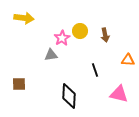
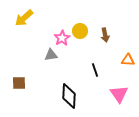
yellow arrow: rotated 132 degrees clockwise
brown square: moved 1 px up
pink triangle: rotated 42 degrees clockwise
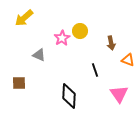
brown arrow: moved 6 px right, 8 px down
gray triangle: moved 12 px left; rotated 32 degrees clockwise
orange triangle: rotated 16 degrees clockwise
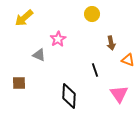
yellow circle: moved 12 px right, 17 px up
pink star: moved 4 px left, 1 px down
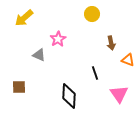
black line: moved 3 px down
brown square: moved 4 px down
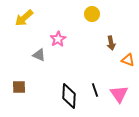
black line: moved 17 px down
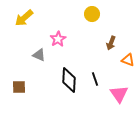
brown arrow: rotated 32 degrees clockwise
black line: moved 11 px up
black diamond: moved 16 px up
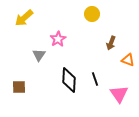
gray triangle: rotated 40 degrees clockwise
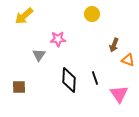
yellow arrow: moved 2 px up
pink star: rotated 28 degrees clockwise
brown arrow: moved 3 px right, 2 px down
black line: moved 1 px up
